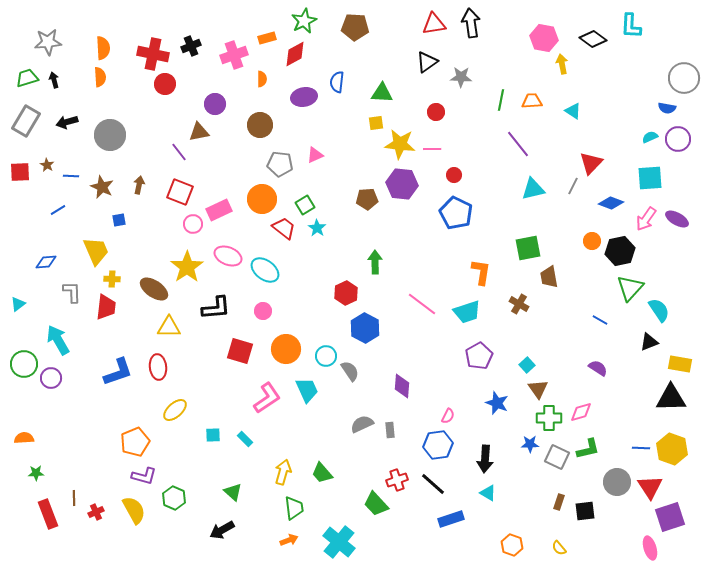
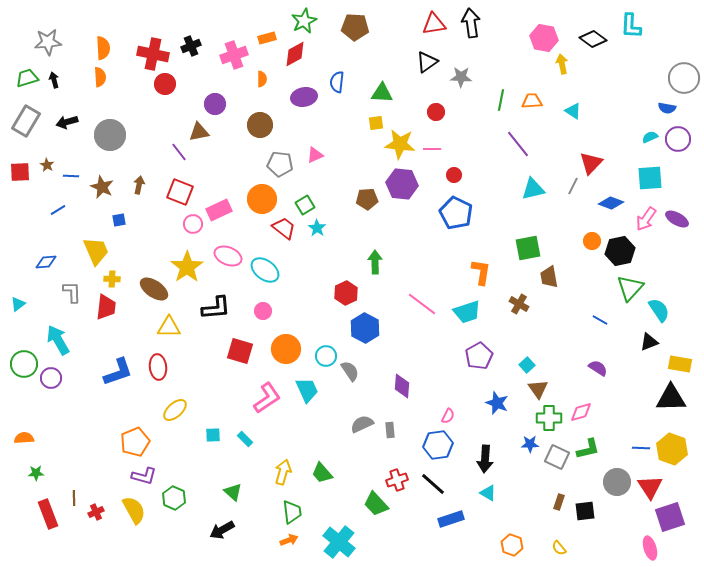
green trapezoid at (294, 508): moved 2 px left, 4 px down
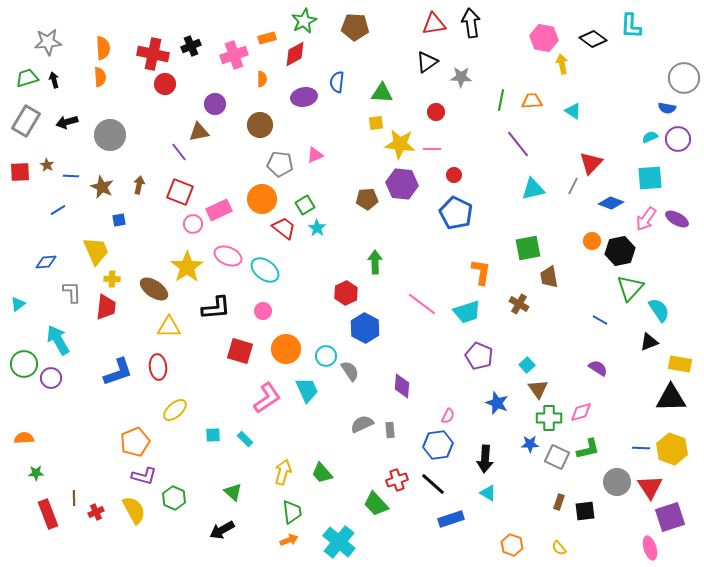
purple pentagon at (479, 356): rotated 20 degrees counterclockwise
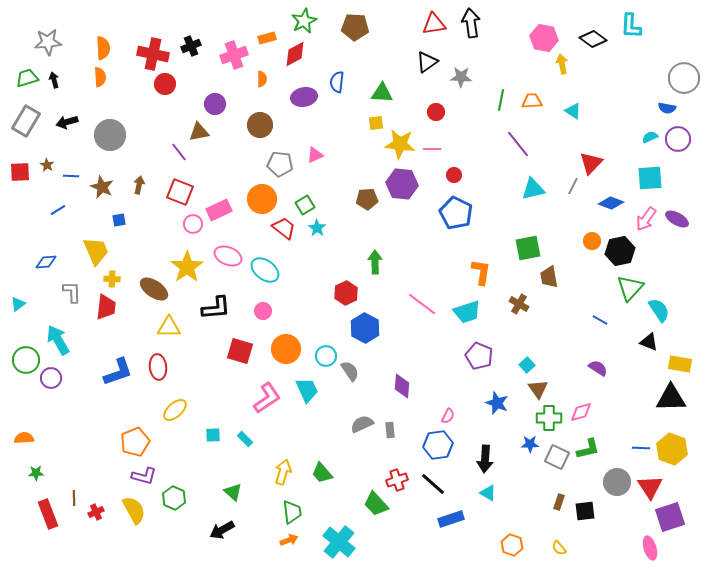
black triangle at (649, 342): rotated 42 degrees clockwise
green circle at (24, 364): moved 2 px right, 4 px up
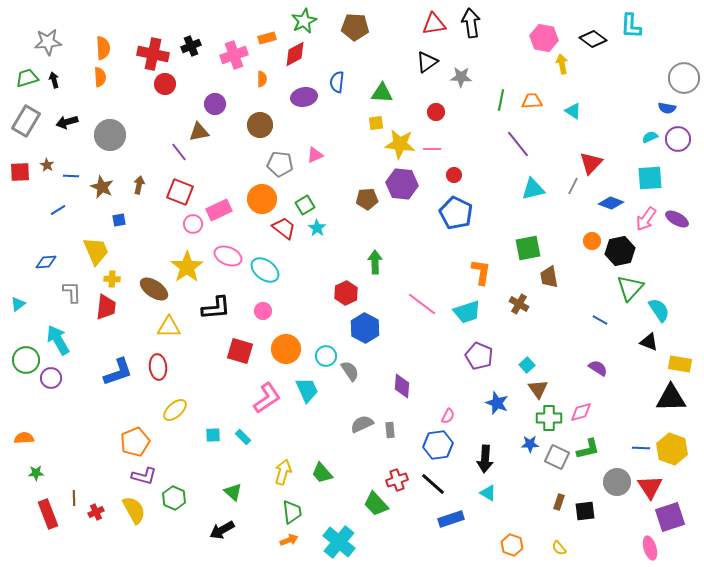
cyan rectangle at (245, 439): moved 2 px left, 2 px up
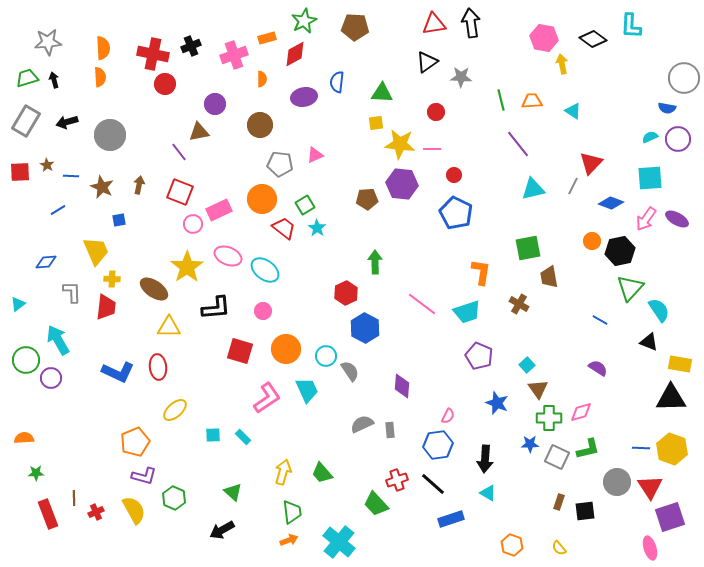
green line at (501, 100): rotated 25 degrees counterclockwise
blue L-shape at (118, 372): rotated 44 degrees clockwise
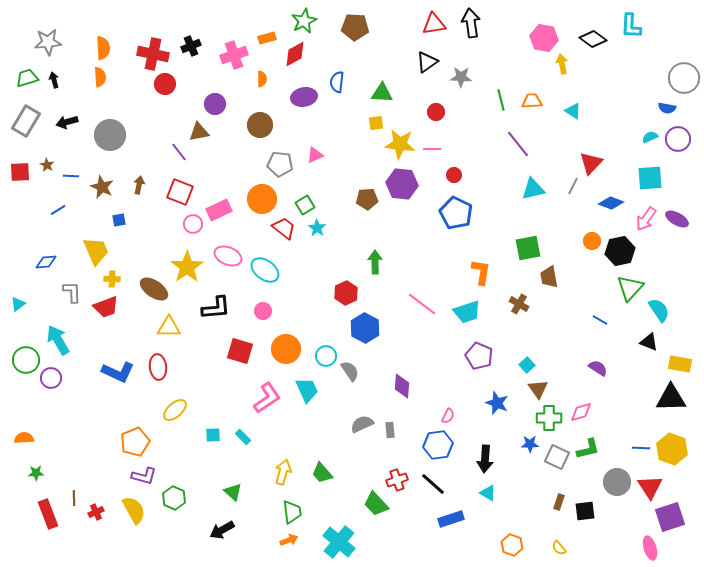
red trapezoid at (106, 307): rotated 64 degrees clockwise
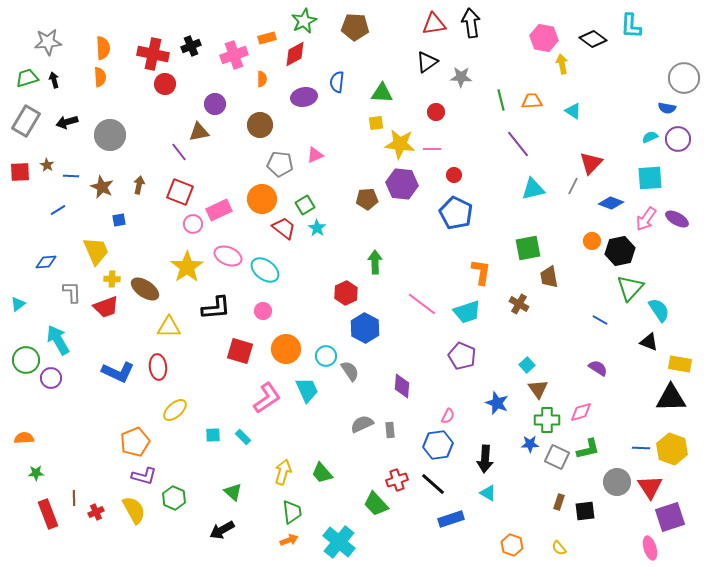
brown ellipse at (154, 289): moved 9 px left
purple pentagon at (479, 356): moved 17 px left
green cross at (549, 418): moved 2 px left, 2 px down
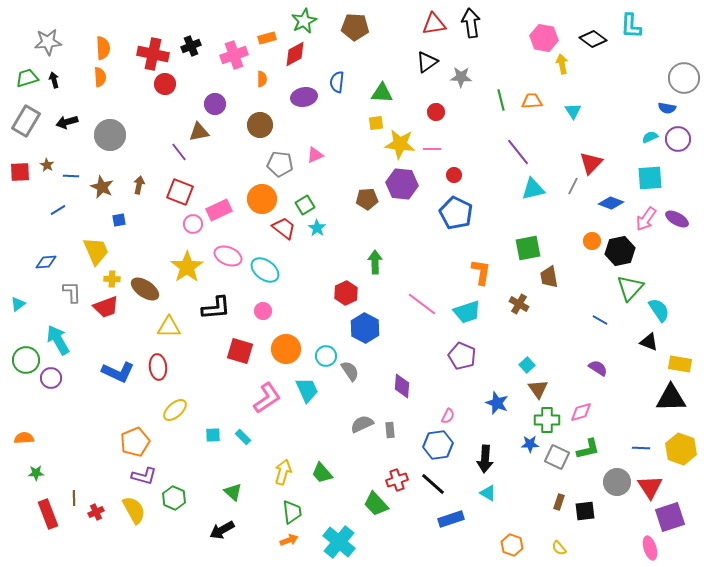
cyan triangle at (573, 111): rotated 24 degrees clockwise
purple line at (518, 144): moved 8 px down
yellow hexagon at (672, 449): moved 9 px right
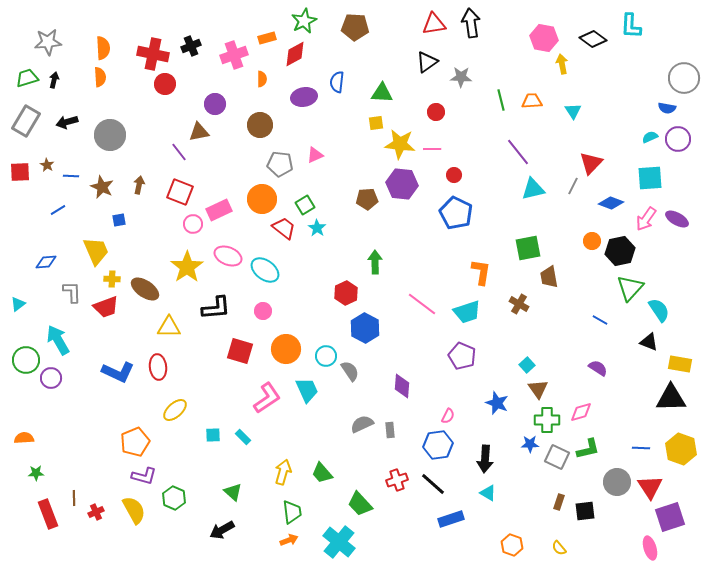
black arrow at (54, 80): rotated 28 degrees clockwise
green trapezoid at (376, 504): moved 16 px left
